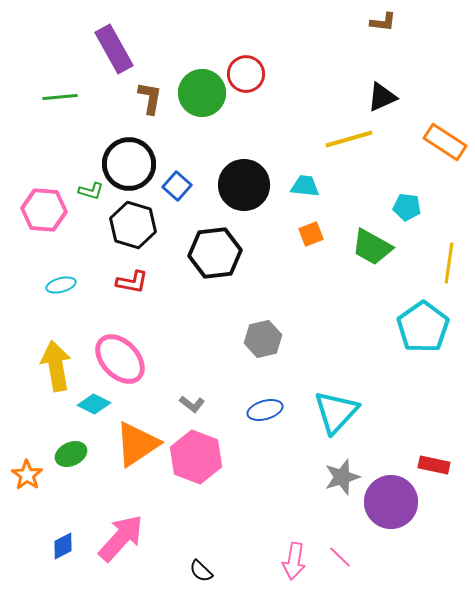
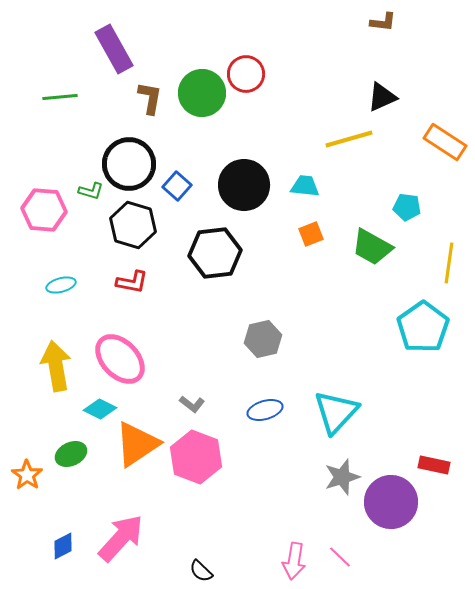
cyan diamond at (94, 404): moved 6 px right, 5 px down
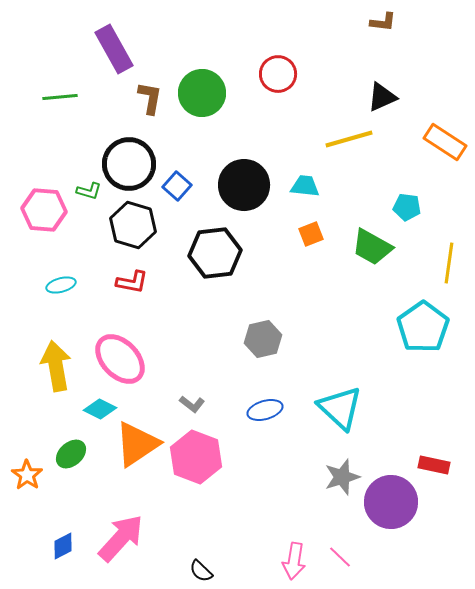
red circle at (246, 74): moved 32 px right
green L-shape at (91, 191): moved 2 px left
cyan triangle at (336, 412): moved 4 px right, 4 px up; rotated 30 degrees counterclockwise
green ellipse at (71, 454): rotated 16 degrees counterclockwise
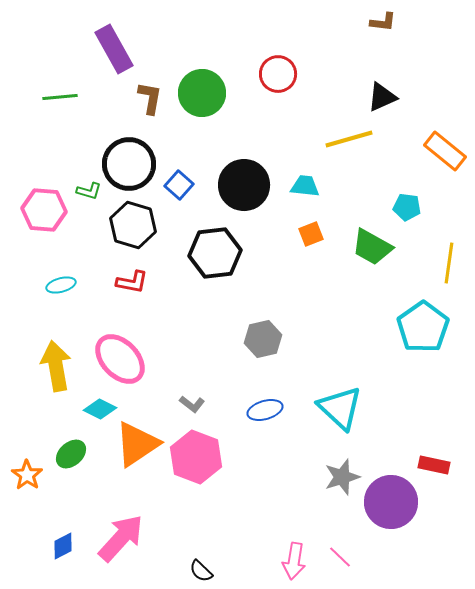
orange rectangle at (445, 142): moved 9 px down; rotated 6 degrees clockwise
blue square at (177, 186): moved 2 px right, 1 px up
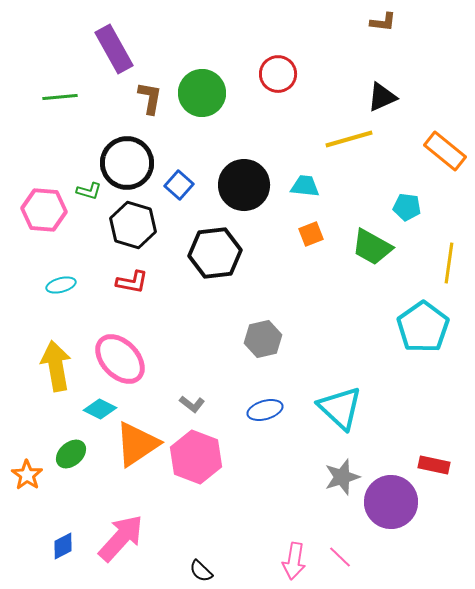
black circle at (129, 164): moved 2 px left, 1 px up
